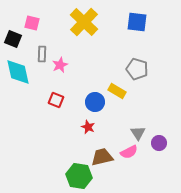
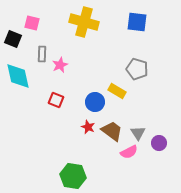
yellow cross: rotated 28 degrees counterclockwise
cyan diamond: moved 4 px down
brown trapezoid: moved 10 px right, 26 px up; rotated 50 degrees clockwise
green hexagon: moved 6 px left
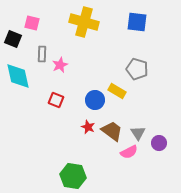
blue circle: moved 2 px up
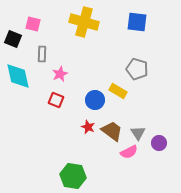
pink square: moved 1 px right, 1 px down
pink star: moved 9 px down
yellow rectangle: moved 1 px right
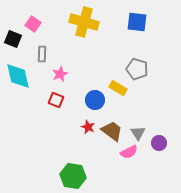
pink square: rotated 21 degrees clockwise
yellow rectangle: moved 3 px up
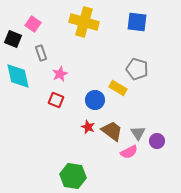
gray rectangle: moved 1 px left, 1 px up; rotated 21 degrees counterclockwise
purple circle: moved 2 px left, 2 px up
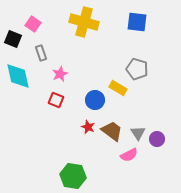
purple circle: moved 2 px up
pink semicircle: moved 3 px down
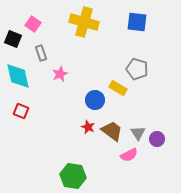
red square: moved 35 px left, 11 px down
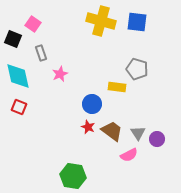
yellow cross: moved 17 px right, 1 px up
yellow rectangle: moved 1 px left, 1 px up; rotated 24 degrees counterclockwise
blue circle: moved 3 px left, 4 px down
red square: moved 2 px left, 4 px up
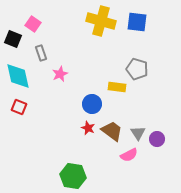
red star: moved 1 px down
